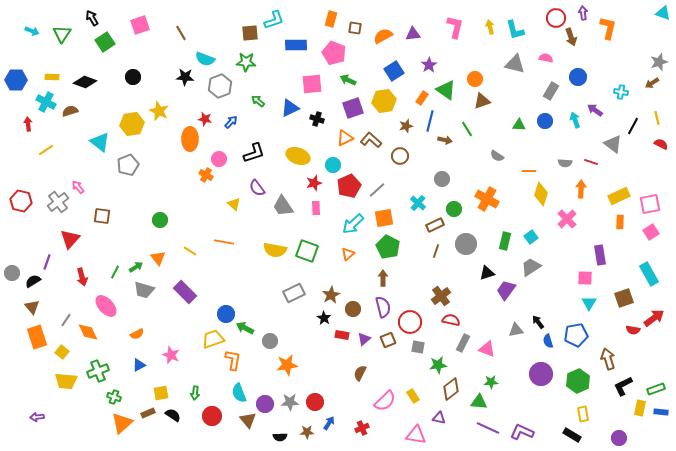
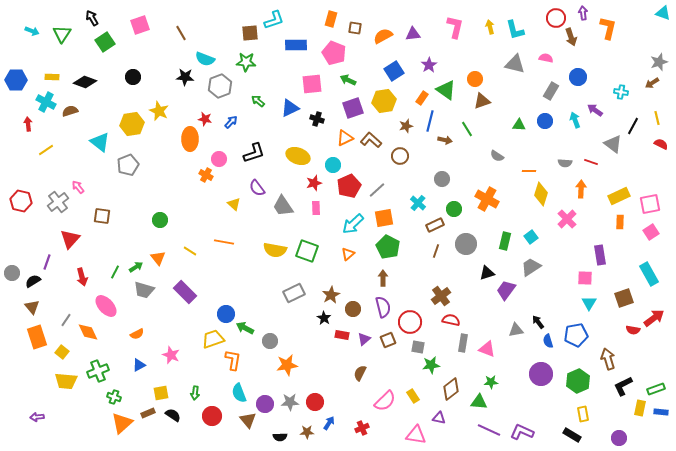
gray rectangle at (463, 343): rotated 18 degrees counterclockwise
green star at (438, 365): moved 7 px left
purple line at (488, 428): moved 1 px right, 2 px down
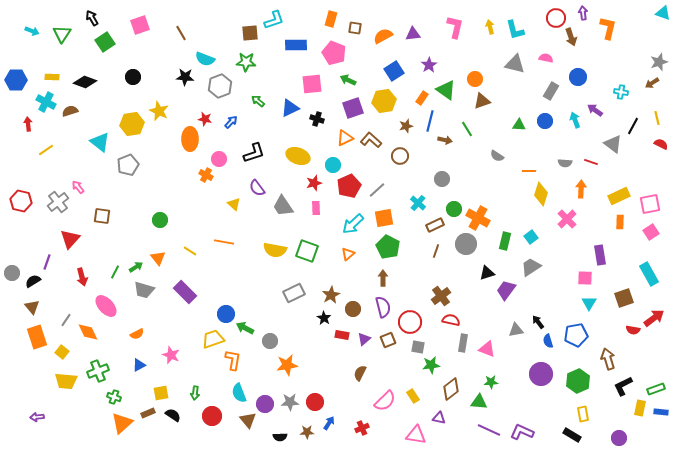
orange cross at (487, 199): moved 9 px left, 19 px down
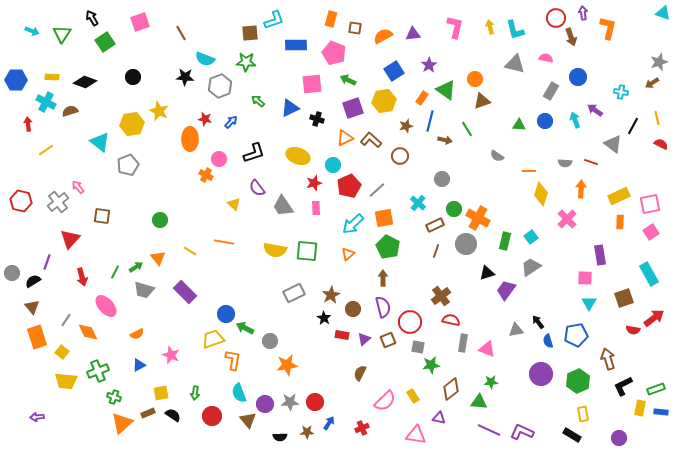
pink square at (140, 25): moved 3 px up
green square at (307, 251): rotated 15 degrees counterclockwise
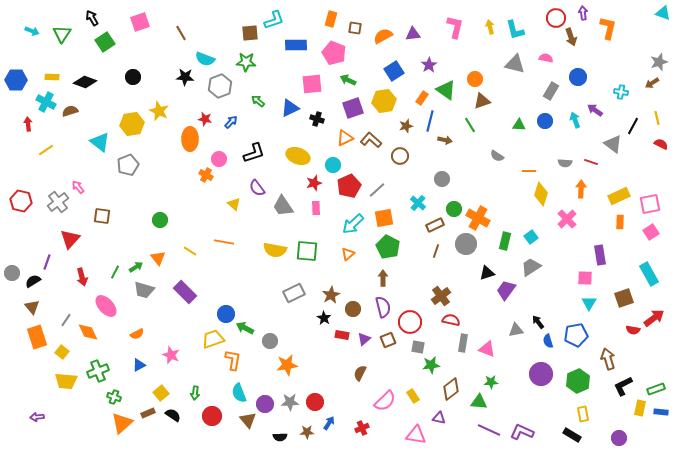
green line at (467, 129): moved 3 px right, 4 px up
yellow square at (161, 393): rotated 28 degrees counterclockwise
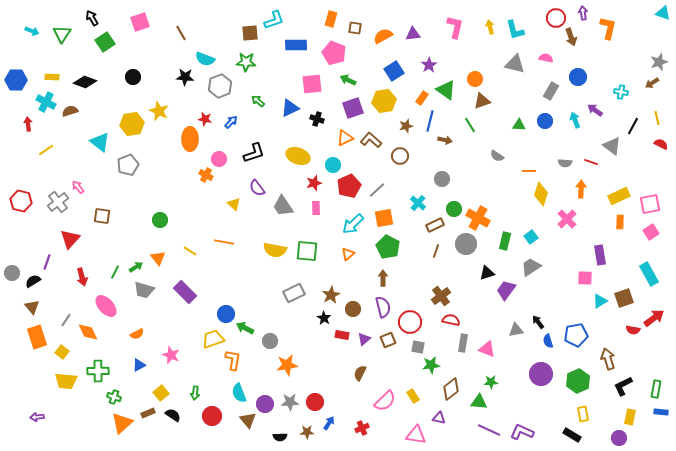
gray triangle at (613, 144): moved 1 px left, 2 px down
cyan triangle at (589, 303): moved 11 px right, 2 px up; rotated 28 degrees clockwise
green cross at (98, 371): rotated 20 degrees clockwise
green rectangle at (656, 389): rotated 60 degrees counterclockwise
yellow rectangle at (640, 408): moved 10 px left, 9 px down
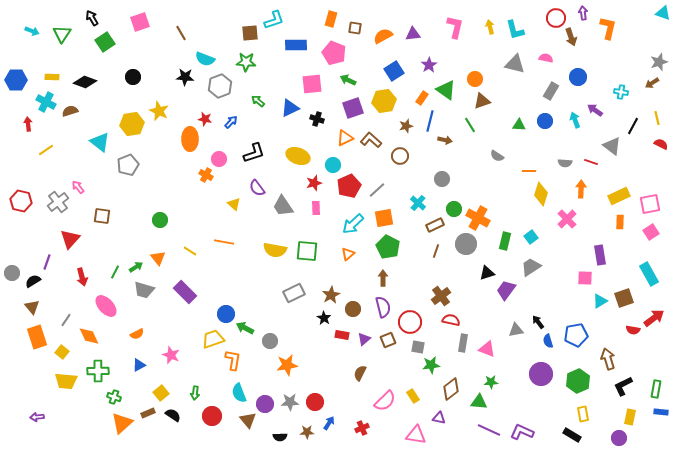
orange diamond at (88, 332): moved 1 px right, 4 px down
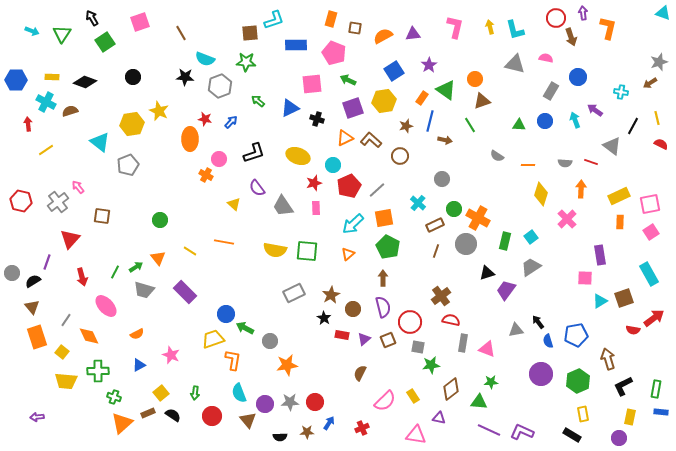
brown arrow at (652, 83): moved 2 px left
orange line at (529, 171): moved 1 px left, 6 px up
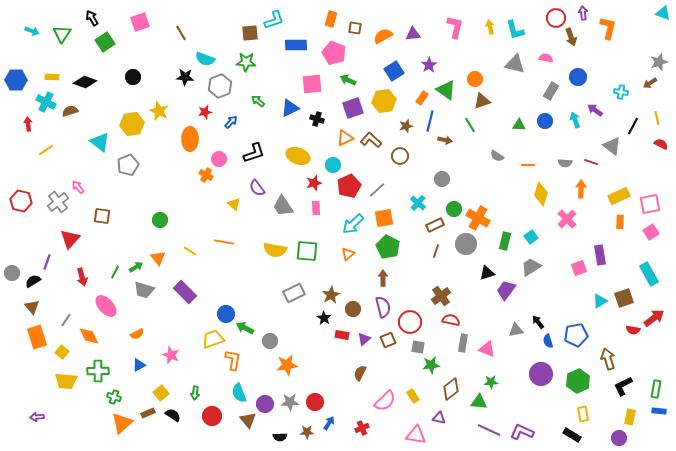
red star at (205, 119): moved 7 px up; rotated 24 degrees counterclockwise
pink square at (585, 278): moved 6 px left, 10 px up; rotated 21 degrees counterclockwise
blue rectangle at (661, 412): moved 2 px left, 1 px up
